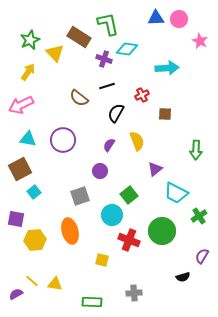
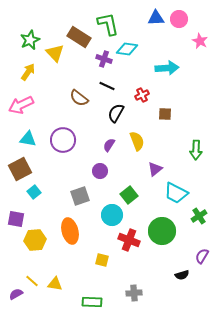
black line at (107, 86): rotated 42 degrees clockwise
black semicircle at (183, 277): moved 1 px left, 2 px up
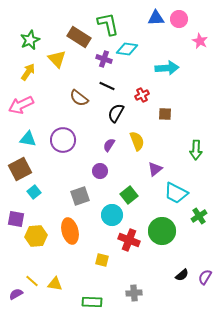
yellow triangle at (55, 53): moved 2 px right, 6 px down
yellow hexagon at (35, 240): moved 1 px right, 4 px up
purple semicircle at (202, 256): moved 3 px right, 21 px down
black semicircle at (182, 275): rotated 24 degrees counterclockwise
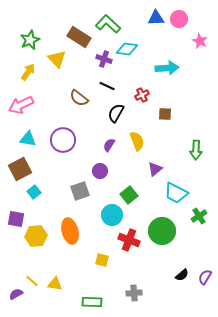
green L-shape at (108, 24): rotated 35 degrees counterclockwise
gray square at (80, 196): moved 5 px up
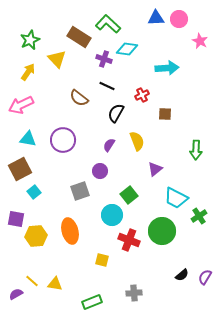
cyan trapezoid at (176, 193): moved 5 px down
green rectangle at (92, 302): rotated 24 degrees counterclockwise
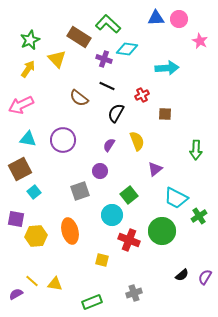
yellow arrow at (28, 72): moved 3 px up
gray cross at (134, 293): rotated 14 degrees counterclockwise
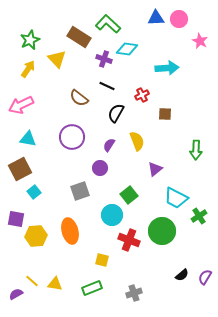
purple circle at (63, 140): moved 9 px right, 3 px up
purple circle at (100, 171): moved 3 px up
green rectangle at (92, 302): moved 14 px up
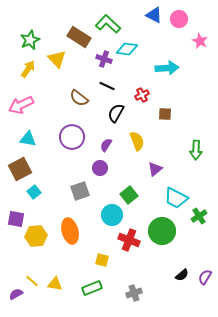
blue triangle at (156, 18): moved 2 px left, 3 px up; rotated 30 degrees clockwise
purple semicircle at (109, 145): moved 3 px left
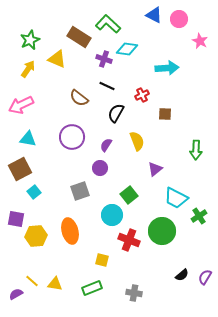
yellow triangle at (57, 59): rotated 24 degrees counterclockwise
gray cross at (134, 293): rotated 28 degrees clockwise
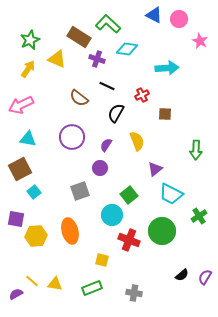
purple cross at (104, 59): moved 7 px left
cyan trapezoid at (176, 198): moved 5 px left, 4 px up
